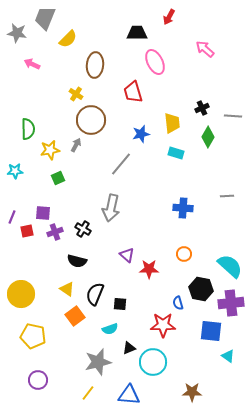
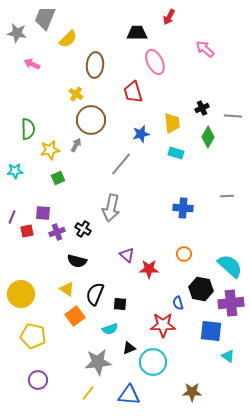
purple cross at (55, 232): moved 2 px right
gray star at (98, 362): rotated 8 degrees clockwise
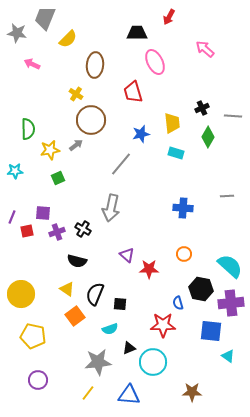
gray arrow at (76, 145): rotated 24 degrees clockwise
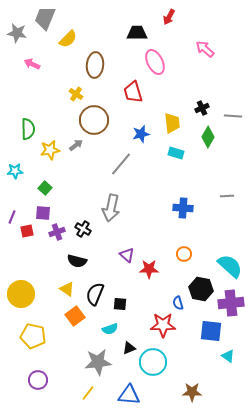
brown circle at (91, 120): moved 3 px right
green square at (58, 178): moved 13 px left, 10 px down; rotated 24 degrees counterclockwise
